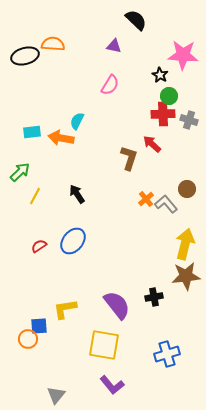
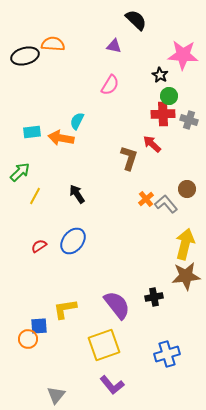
yellow square: rotated 28 degrees counterclockwise
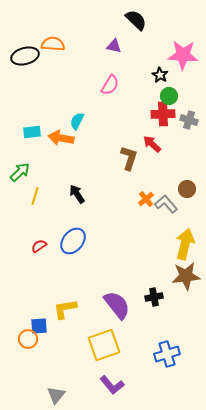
yellow line: rotated 12 degrees counterclockwise
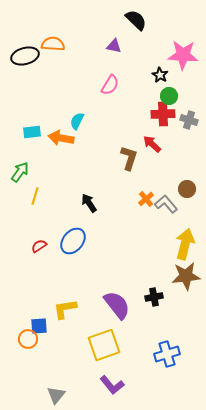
green arrow: rotated 10 degrees counterclockwise
black arrow: moved 12 px right, 9 px down
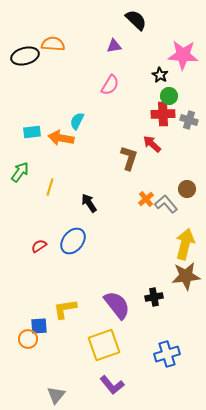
purple triangle: rotated 21 degrees counterclockwise
yellow line: moved 15 px right, 9 px up
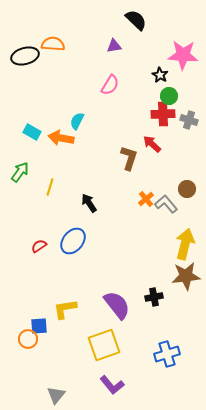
cyan rectangle: rotated 36 degrees clockwise
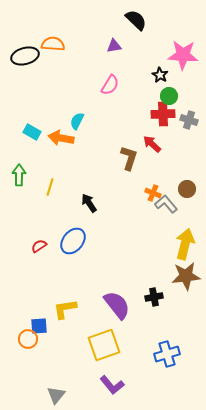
green arrow: moved 1 px left, 3 px down; rotated 35 degrees counterclockwise
orange cross: moved 7 px right, 6 px up; rotated 28 degrees counterclockwise
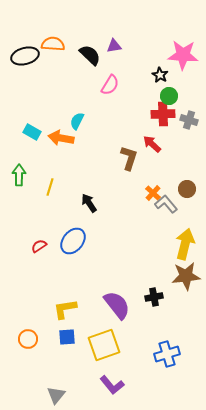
black semicircle: moved 46 px left, 35 px down
orange cross: rotated 21 degrees clockwise
blue square: moved 28 px right, 11 px down
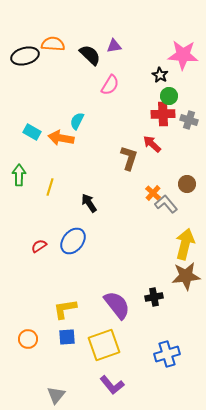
brown circle: moved 5 px up
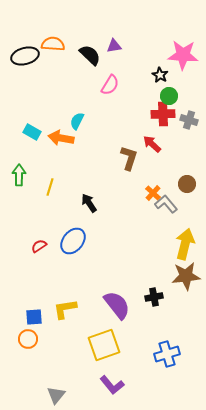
blue square: moved 33 px left, 20 px up
